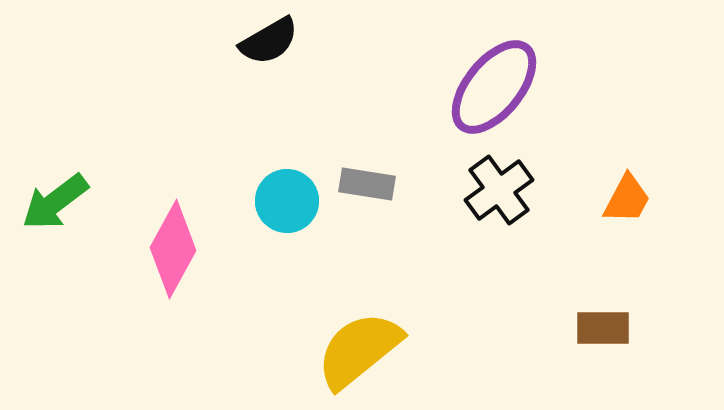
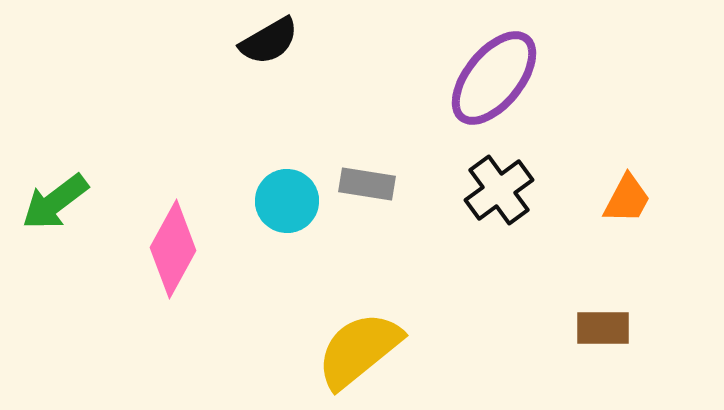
purple ellipse: moved 9 px up
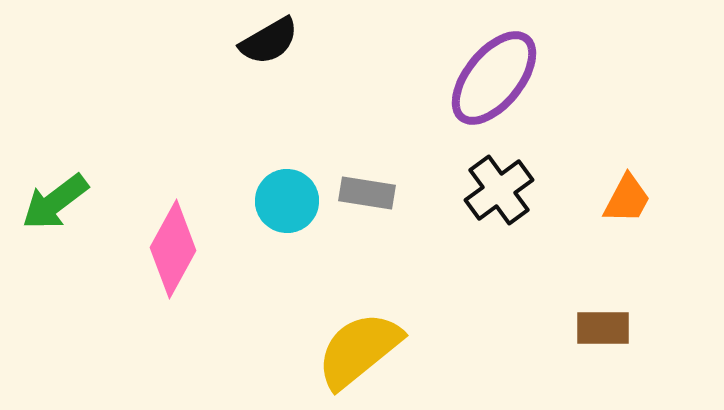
gray rectangle: moved 9 px down
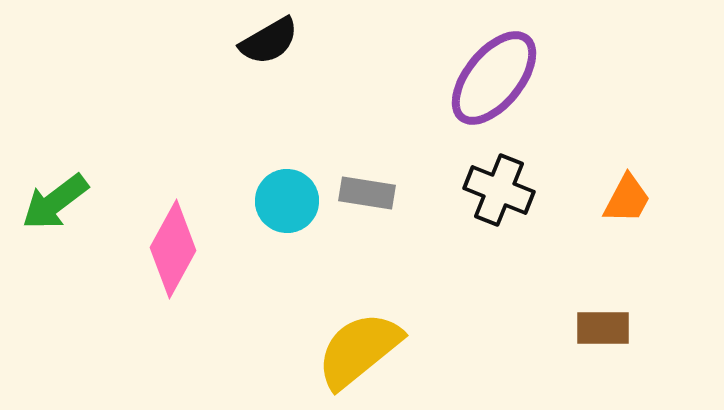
black cross: rotated 32 degrees counterclockwise
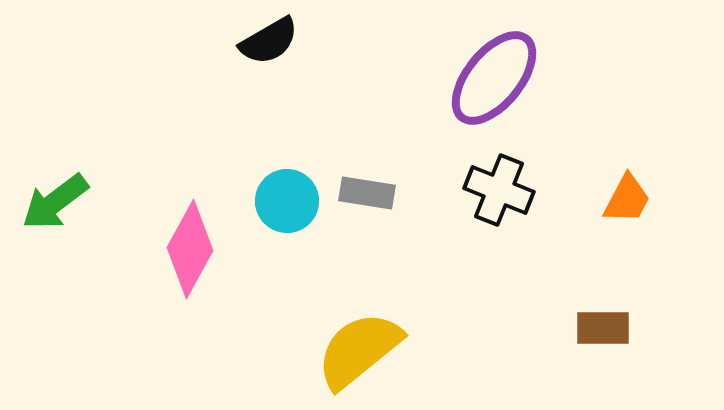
pink diamond: moved 17 px right
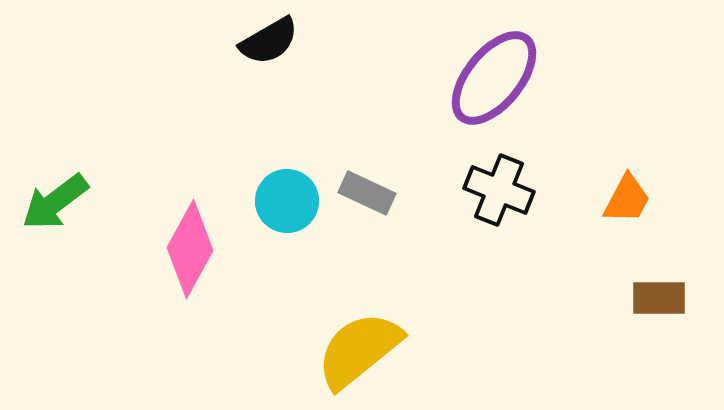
gray rectangle: rotated 16 degrees clockwise
brown rectangle: moved 56 px right, 30 px up
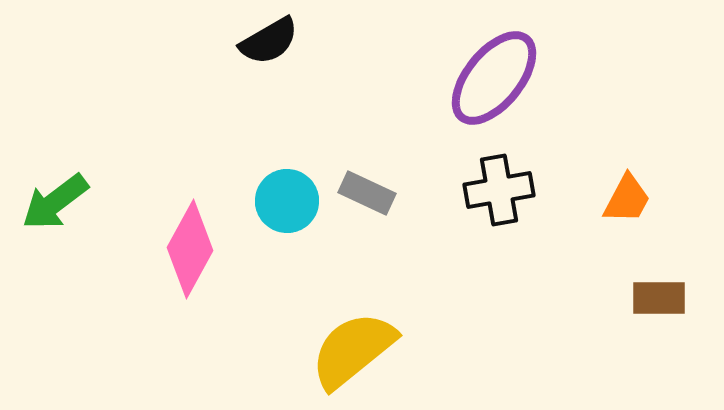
black cross: rotated 32 degrees counterclockwise
yellow semicircle: moved 6 px left
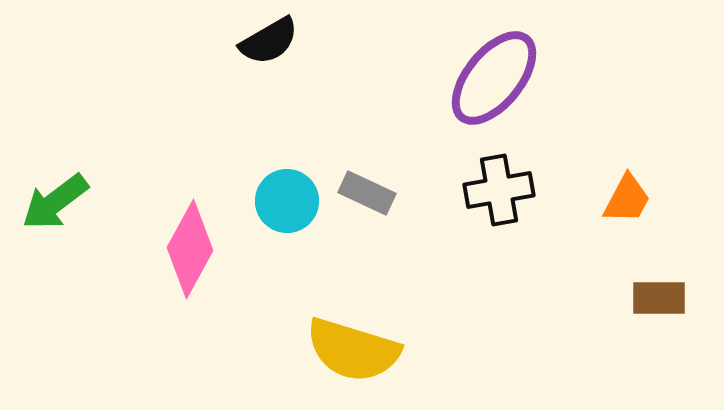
yellow semicircle: rotated 124 degrees counterclockwise
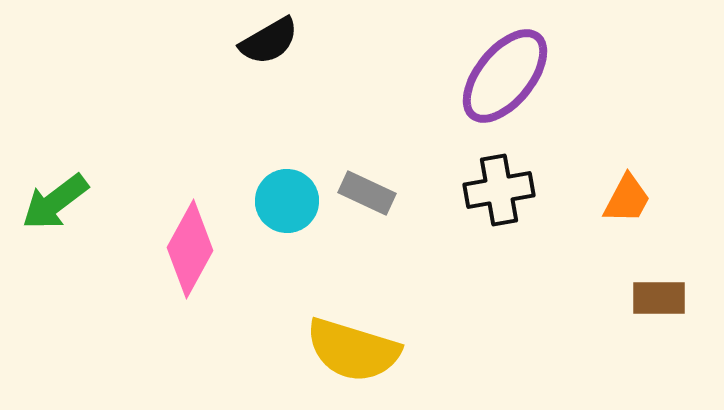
purple ellipse: moved 11 px right, 2 px up
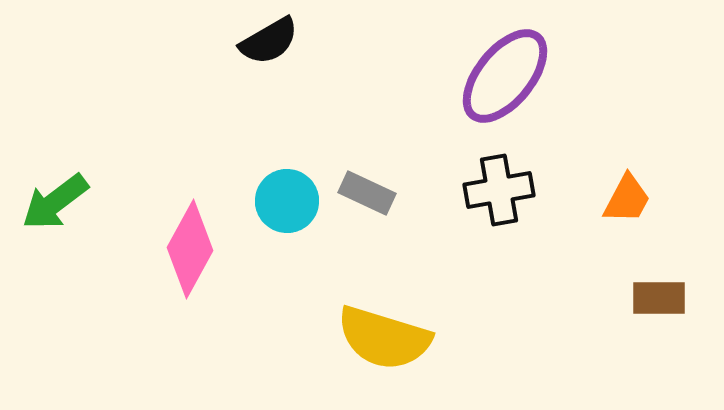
yellow semicircle: moved 31 px right, 12 px up
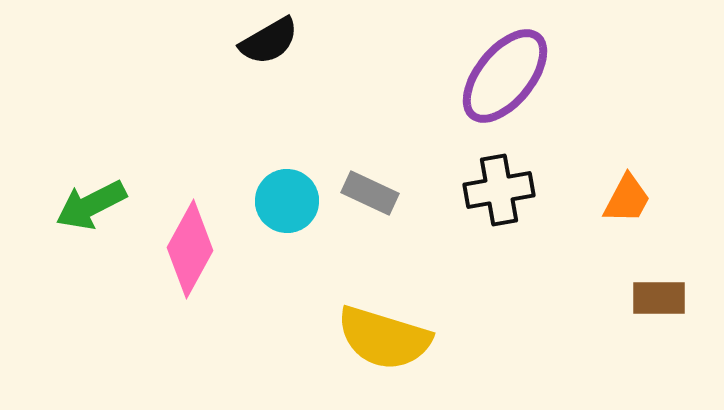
gray rectangle: moved 3 px right
green arrow: moved 36 px right, 3 px down; rotated 10 degrees clockwise
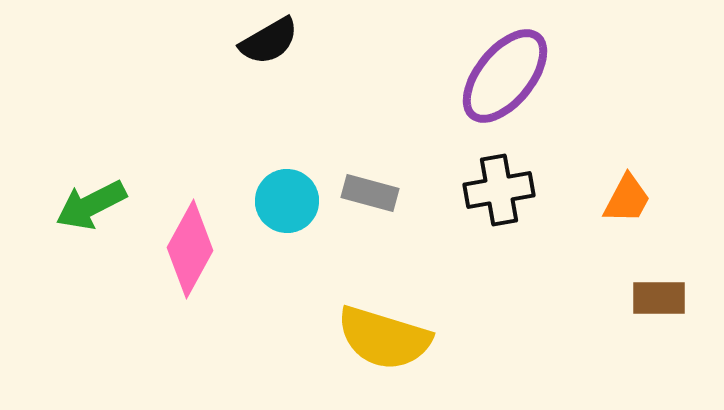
gray rectangle: rotated 10 degrees counterclockwise
